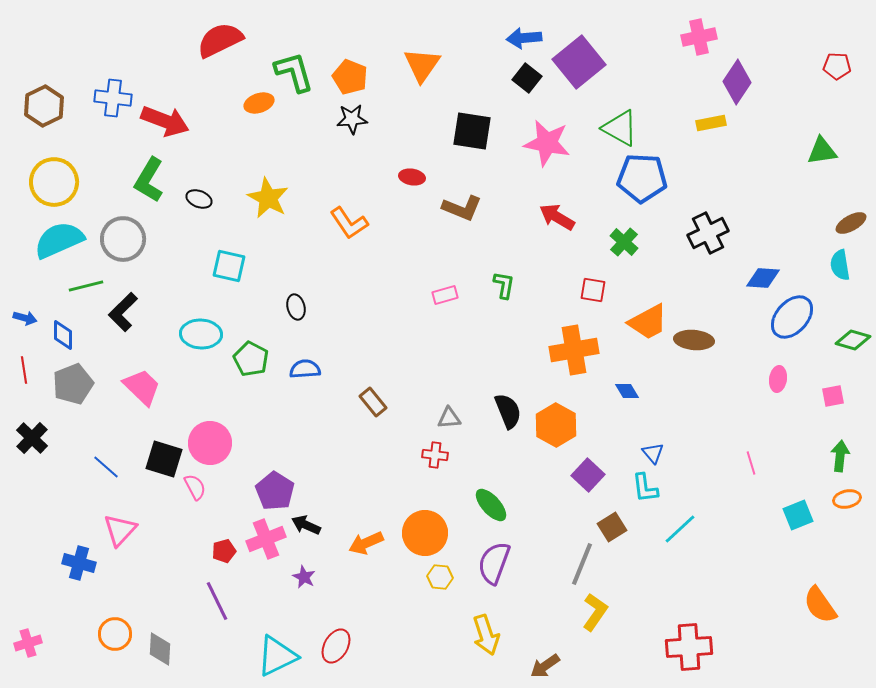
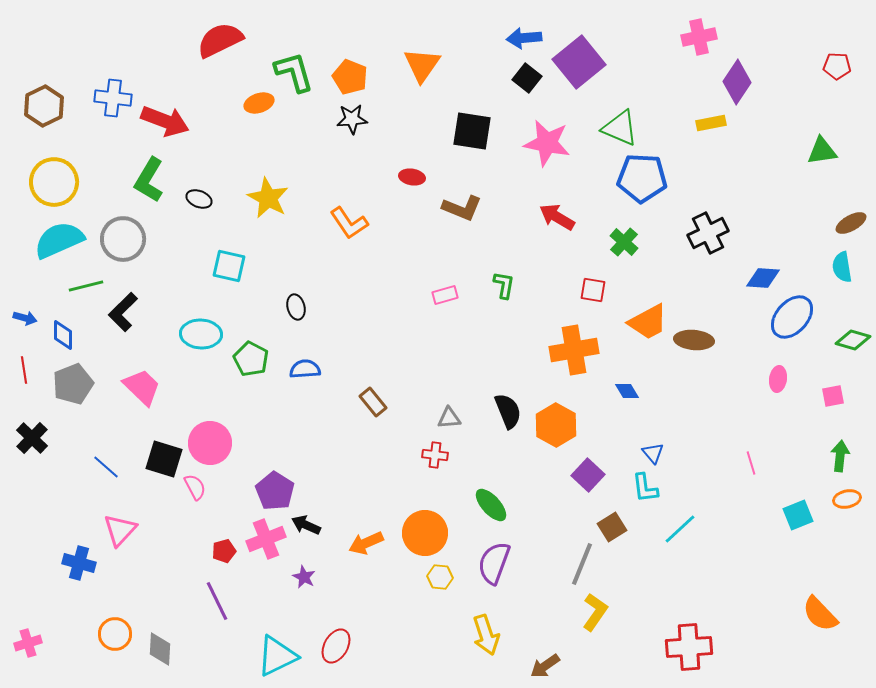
green triangle at (620, 128): rotated 6 degrees counterclockwise
cyan semicircle at (840, 265): moved 2 px right, 2 px down
orange semicircle at (820, 605): moved 9 px down; rotated 9 degrees counterclockwise
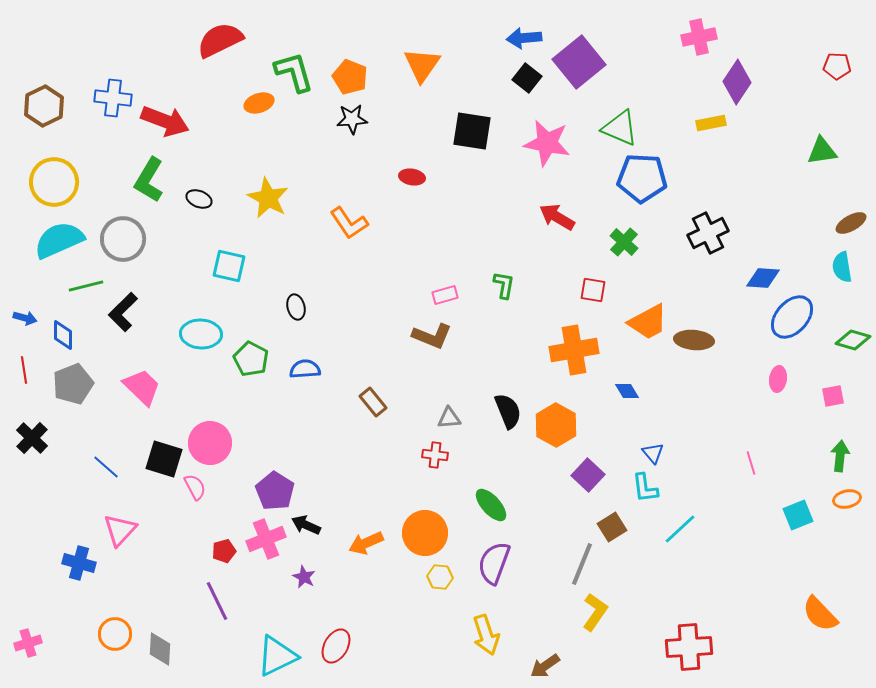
brown L-shape at (462, 208): moved 30 px left, 128 px down
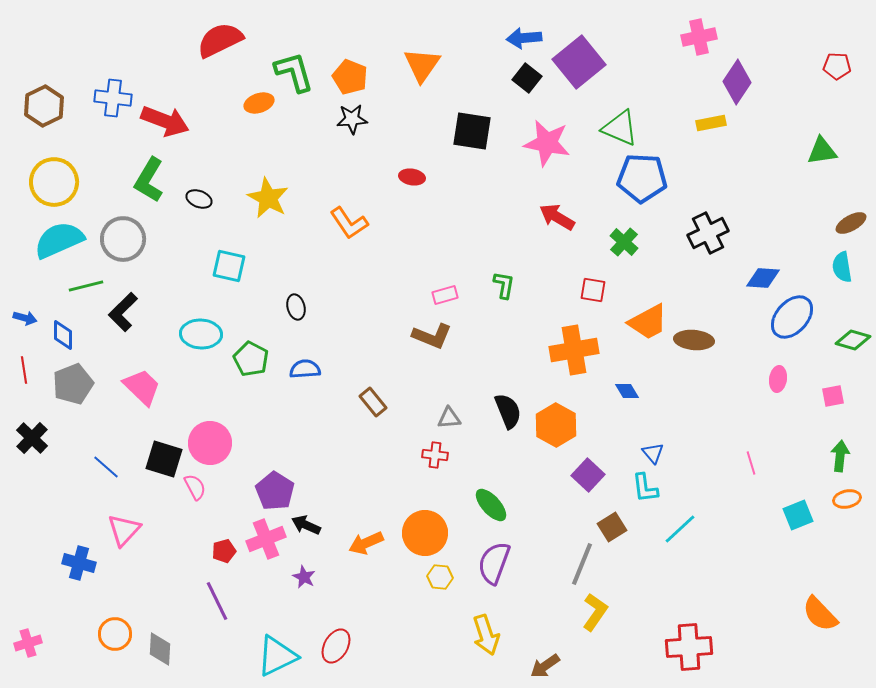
pink triangle at (120, 530): moved 4 px right
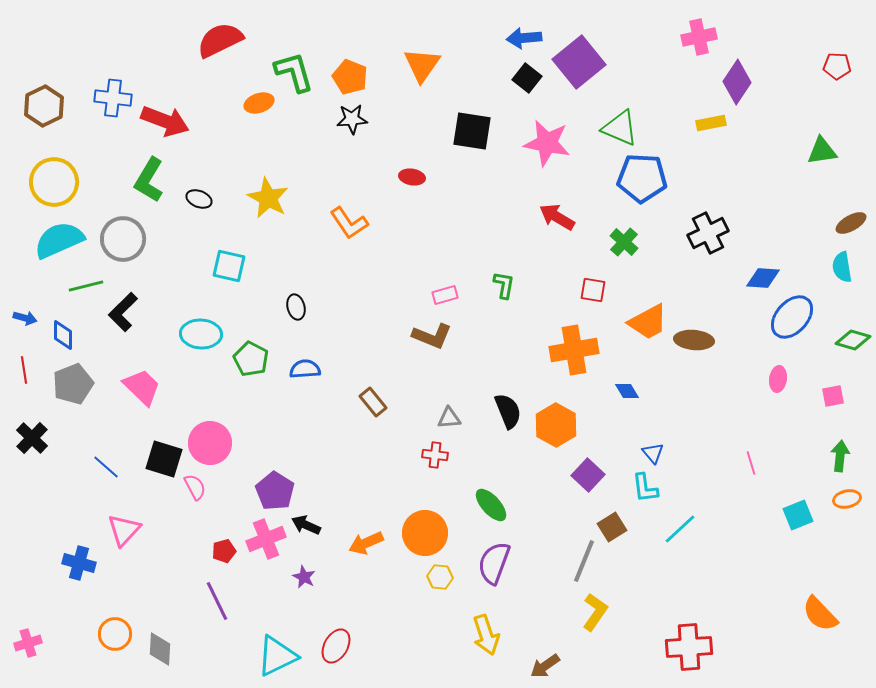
gray line at (582, 564): moved 2 px right, 3 px up
